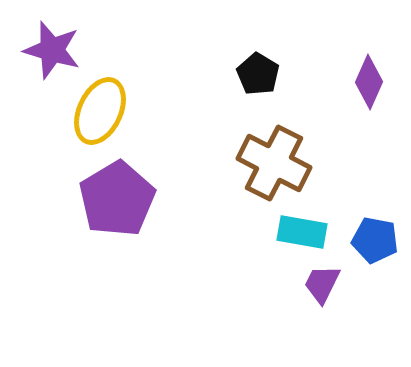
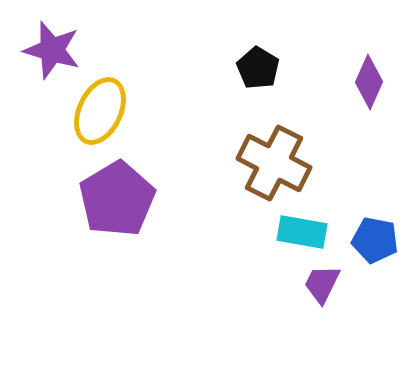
black pentagon: moved 6 px up
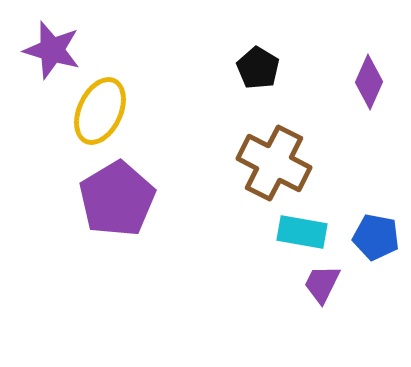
blue pentagon: moved 1 px right, 3 px up
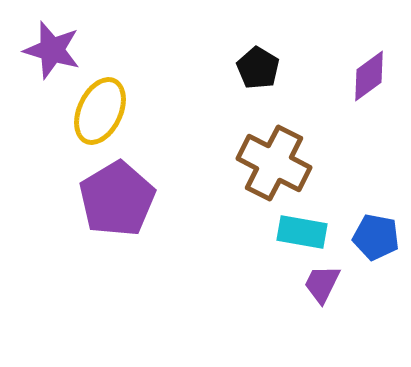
purple diamond: moved 6 px up; rotated 30 degrees clockwise
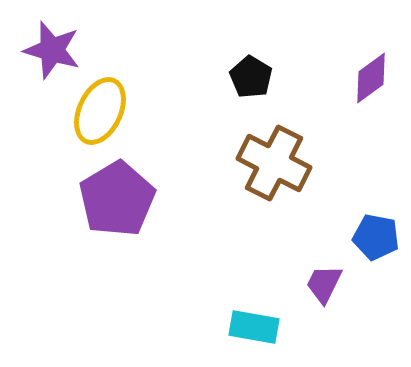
black pentagon: moved 7 px left, 9 px down
purple diamond: moved 2 px right, 2 px down
cyan rectangle: moved 48 px left, 95 px down
purple trapezoid: moved 2 px right
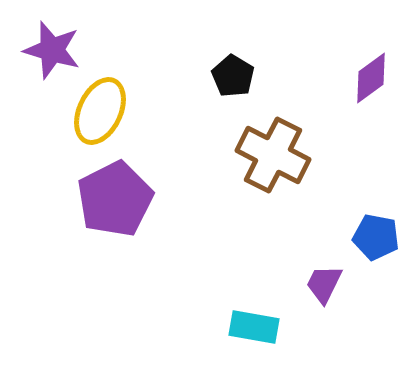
black pentagon: moved 18 px left, 1 px up
brown cross: moved 1 px left, 8 px up
purple pentagon: moved 2 px left; rotated 4 degrees clockwise
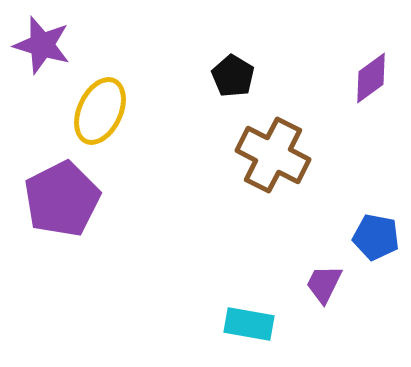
purple star: moved 10 px left, 5 px up
purple pentagon: moved 53 px left
cyan rectangle: moved 5 px left, 3 px up
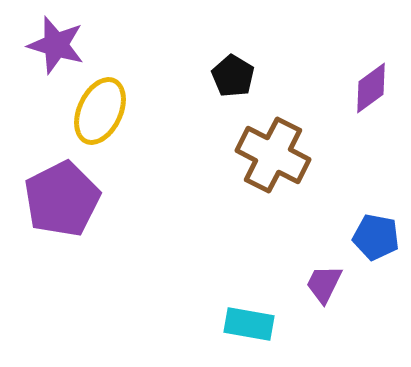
purple star: moved 14 px right
purple diamond: moved 10 px down
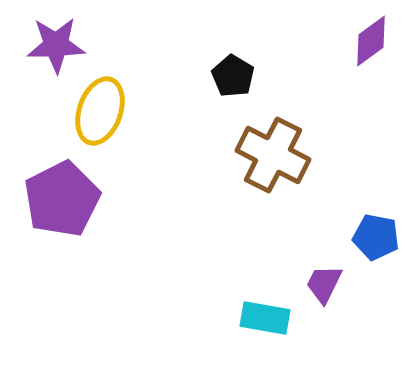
purple star: rotated 18 degrees counterclockwise
purple diamond: moved 47 px up
yellow ellipse: rotated 6 degrees counterclockwise
cyan rectangle: moved 16 px right, 6 px up
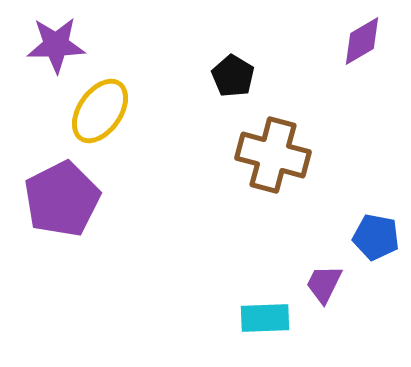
purple diamond: moved 9 px left; rotated 6 degrees clockwise
yellow ellipse: rotated 16 degrees clockwise
brown cross: rotated 12 degrees counterclockwise
cyan rectangle: rotated 12 degrees counterclockwise
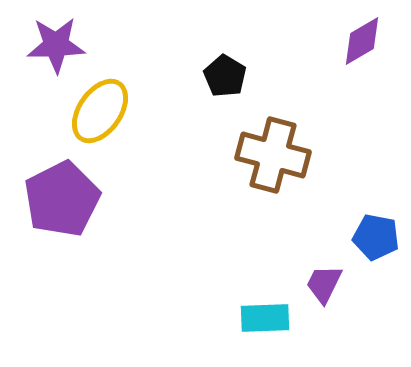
black pentagon: moved 8 px left
